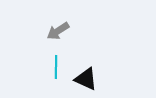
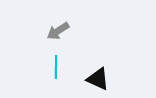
black triangle: moved 12 px right
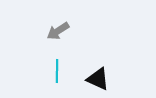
cyan line: moved 1 px right, 4 px down
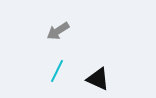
cyan line: rotated 25 degrees clockwise
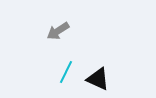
cyan line: moved 9 px right, 1 px down
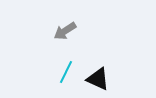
gray arrow: moved 7 px right
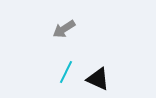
gray arrow: moved 1 px left, 2 px up
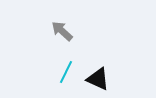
gray arrow: moved 2 px left, 2 px down; rotated 75 degrees clockwise
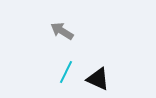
gray arrow: rotated 10 degrees counterclockwise
